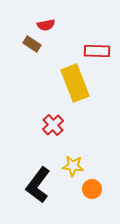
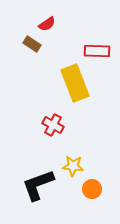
red semicircle: moved 1 px right, 1 px up; rotated 24 degrees counterclockwise
red cross: rotated 20 degrees counterclockwise
black L-shape: rotated 33 degrees clockwise
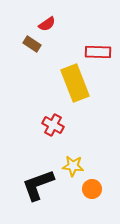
red rectangle: moved 1 px right, 1 px down
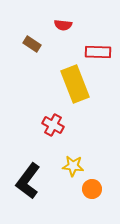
red semicircle: moved 16 px right, 1 px down; rotated 42 degrees clockwise
yellow rectangle: moved 1 px down
black L-shape: moved 10 px left, 4 px up; rotated 33 degrees counterclockwise
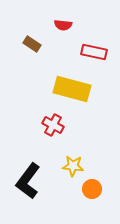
red rectangle: moved 4 px left; rotated 10 degrees clockwise
yellow rectangle: moved 3 px left, 5 px down; rotated 54 degrees counterclockwise
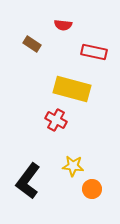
red cross: moved 3 px right, 5 px up
